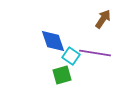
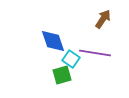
cyan square: moved 3 px down
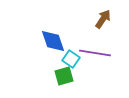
green square: moved 2 px right, 1 px down
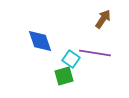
blue diamond: moved 13 px left
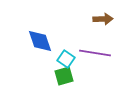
brown arrow: rotated 54 degrees clockwise
cyan square: moved 5 px left
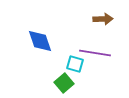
cyan square: moved 9 px right, 5 px down; rotated 18 degrees counterclockwise
green square: moved 7 px down; rotated 24 degrees counterclockwise
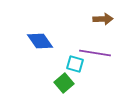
blue diamond: rotated 16 degrees counterclockwise
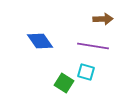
purple line: moved 2 px left, 7 px up
cyan square: moved 11 px right, 8 px down
green square: rotated 18 degrees counterclockwise
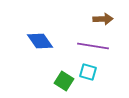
cyan square: moved 2 px right
green square: moved 2 px up
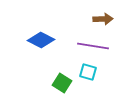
blue diamond: moved 1 px right, 1 px up; rotated 28 degrees counterclockwise
green square: moved 2 px left, 2 px down
